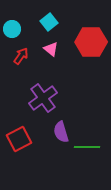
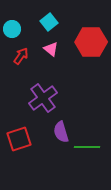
red square: rotated 10 degrees clockwise
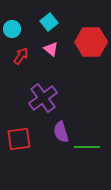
red square: rotated 10 degrees clockwise
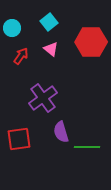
cyan circle: moved 1 px up
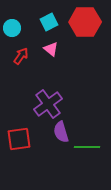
cyan square: rotated 12 degrees clockwise
red hexagon: moved 6 px left, 20 px up
purple cross: moved 5 px right, 6 px down
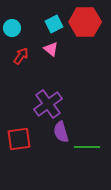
cyan square: moved 5 px right, 2 px down
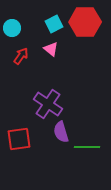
purple cross: rotated 20 degrees counterclockwise
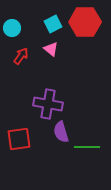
cyan square: moved 1 px left
purple cross: rotated 24 degrees counterclockwise
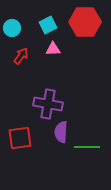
cyan square: moved 5 px left, 1 px down
pink triangle: moved 2 px right; rotated 42 degrees counterclockwise
purple semicircle: rotated 20 degrees clockwise
red square: moved 1 px right, 1 px up
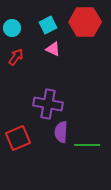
pink triangle: rotated 28 degrees clockwise
red arrow: moved 5 px left, 1 px down
red square: moved 2 px left; rotated 15 degrees counterclockwise
green line: moved 2 px up
